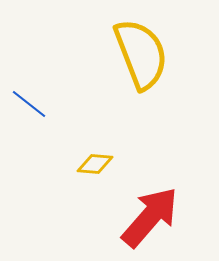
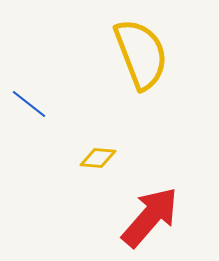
yellow diamond: moved 3 px right, 6 px up
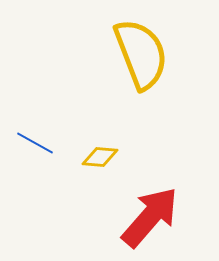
blue line: moved 6 px right, 39 px down; rotated 9 degrees counterclockwise
yellow diamond: moved 2 px right, 1 px up
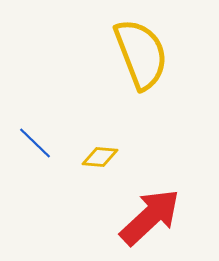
blue line: rotated 15 degrees clockwise
red arrow: rotated 6 degrees clockwise
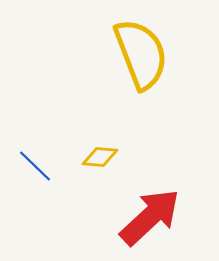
blue line: moved 23 px down
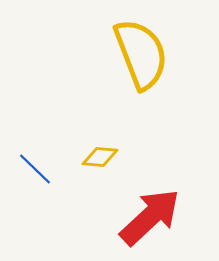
blue line: moved 3 px down
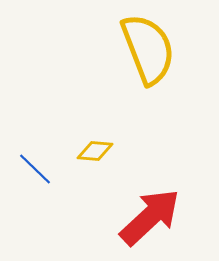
yellow semicircle: moved 7 px right, 5 px up
yellow diamond: moved 5 px left, 6 px up
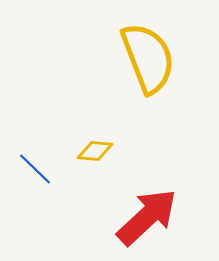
yellow semicircle: moved 9 px down
red arrow: moved 3 px left
